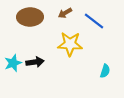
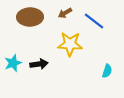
black arrow: moved 4 px right, 2 px down
cyan semicircle: moved 2 px right
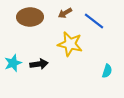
yellow star: rotated 10 degrees clockwise
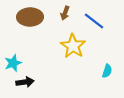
brown arrow: rotated 40 degrees counterclockwise
yellow star: moved 3 px right, 2 px down; rotated 20 degrees clockwise
black arrow: moved 14 px left, 18 px down
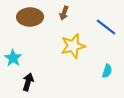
brown arrow: moved 1 px left
blue line: moved 12 px right, 6 px down
yellow star: rotated 25 degrees clockwise
cyan star: moved 5 px up; rotated 18 degrees counterclockwise
black arrow: moved 3 px right; rotated 66 degrees counterclockwise
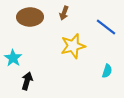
black arrow: moved 1 px left, 1 px up
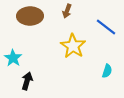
brown arrow: moved 3 px right, 2 px up
brown ellipse: moved 1 px up
yellow star: rotated 25 degrees counterclockwise
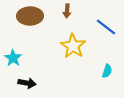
brown arrow: rotated 16 degrees counterclockwise
black arrow: moved 2 px down; rotated 84 degrees clockwise
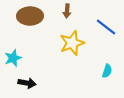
yellow star: moved 1 px left, 3 px up; rotated 20 degrees clockwise
cyan star: rotated 18 degrees clockwise
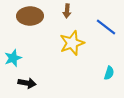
cyan semicircle: moved 2 px right, 2 px down
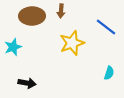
brown arrow: moved 6 px left
brown ellipse: moved 2 px right
cyan star: moved 11 px up
